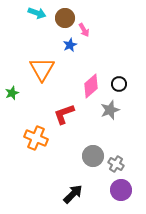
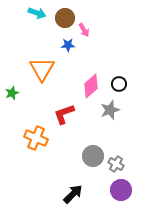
blue star: moved 2 px left; rotated 24 degrees clockwise
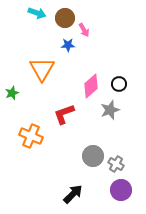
orange cross: moved 5 px left, 2 px up
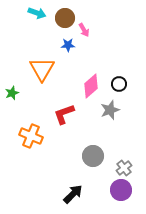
gray cross: moved 8 px right, 4 px down; rotated 21 degrees clockwise
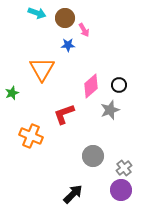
black circle: moved 1 px down
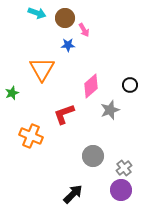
black circle: moved 11 px right
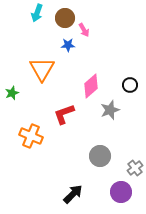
cyan arrow: rotated 90 degrees clockwise
gray circle: moved 7 px right
gray cross: moved 11 px right
purple circle: moved 2 px down
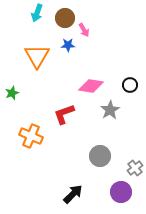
orange triangle: moved 5 px left, 13 px up
pink diamond: rotated 50 degrees clockwise
gray star: rotated 12 degrees counterclockwise
